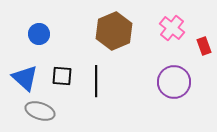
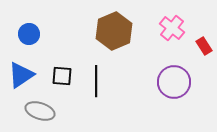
blue circle: moved 10 px left
red rectangle: rotated 12 degrees counterclockwise
blue triangle: moved 4 px left, 3 px up; rotated 44 degrees clockwise
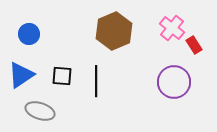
red rectangle: moved 10 px left, 1 px up
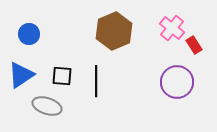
purple circle: moved 3 px right
gray ellipse: moved 7 px right, 5 px up
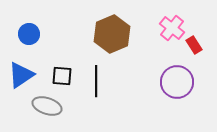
brown hexagon: moved 2 px left, 3 px down
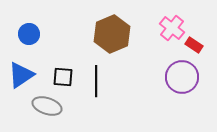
red rectangle: rotated 24 degrees counterclockwise
black square: moved 1 px right, 1 px down
purple circle: moved 5 px right, 5 px up
